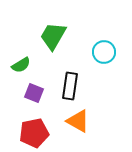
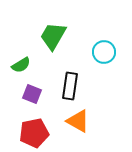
purple square: moved 2 px left, 1 px down
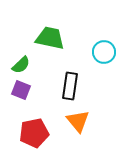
green trapezoid: moved 3 px left, 2 px down; rotated 72 degrees clockwise
green semicircle: rotated 12 degrees counterclockwise
purple square: moved 11 px left, 4 px up
orange triangle: rotated 20 degrees clockwise
